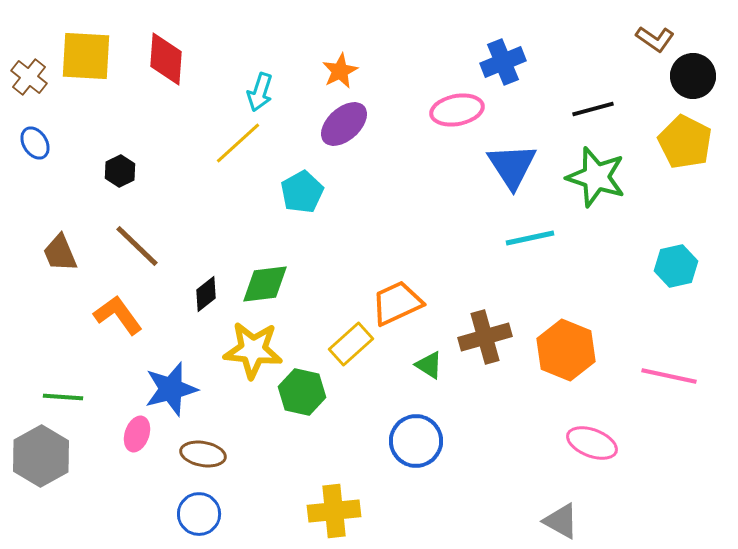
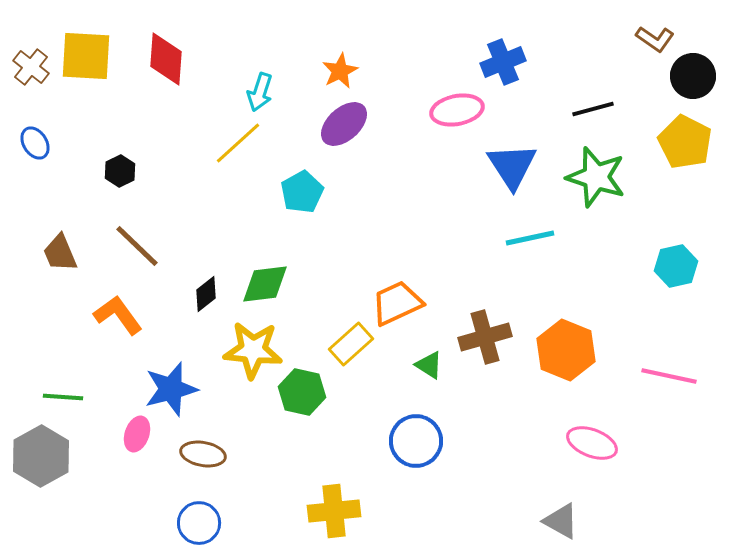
brown cross at (29, 77): moved 2 px right, 10 px up
blue circle at (199, 514): moved 9 px down
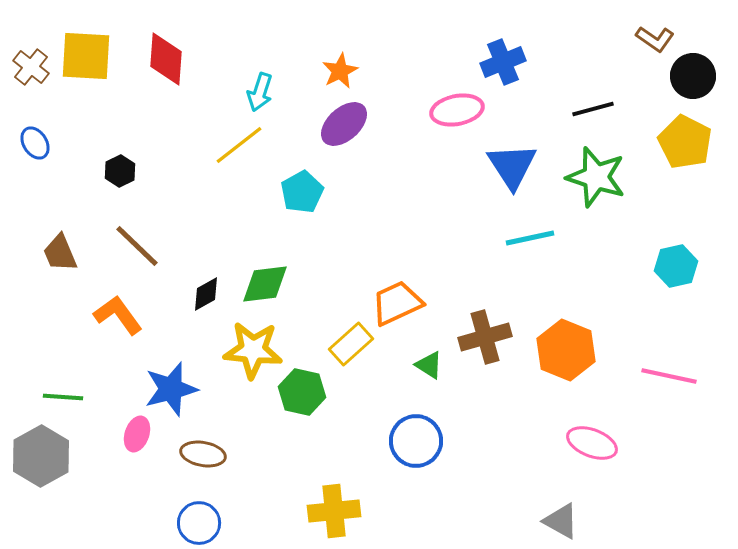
yellow line at (238, 143): moved 1 px right, 2 px down; rotated 4 degrees clockwise
black diamond at (206, 294): rotated 9 degrees clockwise
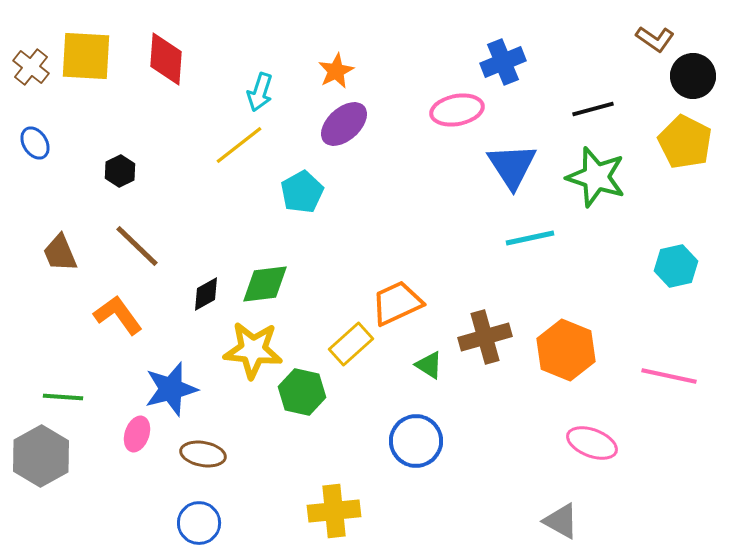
orange star at (340, 71): moved 4 px left
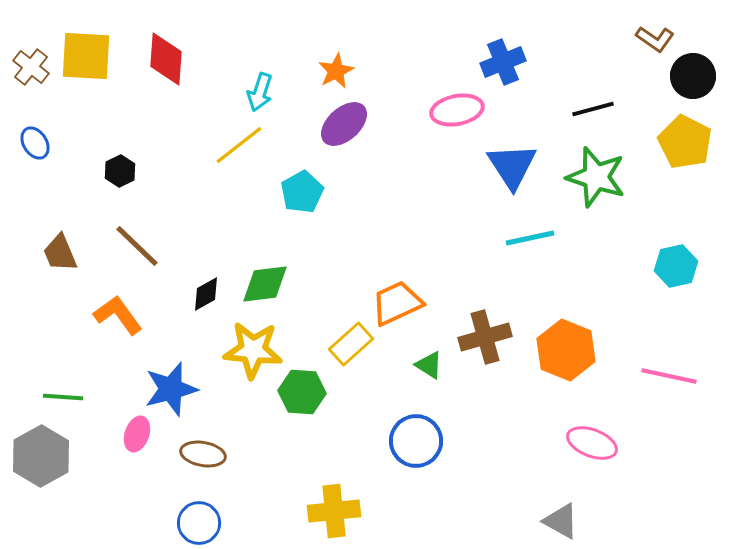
green hexagon at (302, 392): rotated 9 degrees counterclockwise
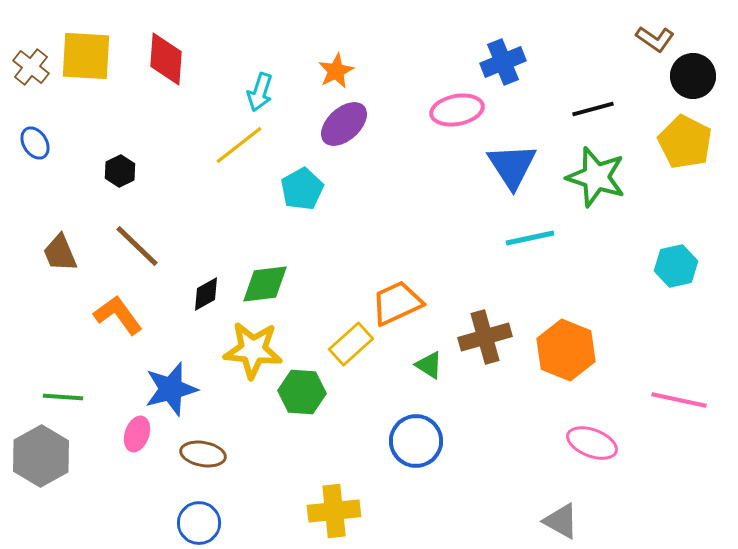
cyan pentagon at (302, 192): moved 3 px up
pink line at (669, 376): moved 10 px right, 24 px down
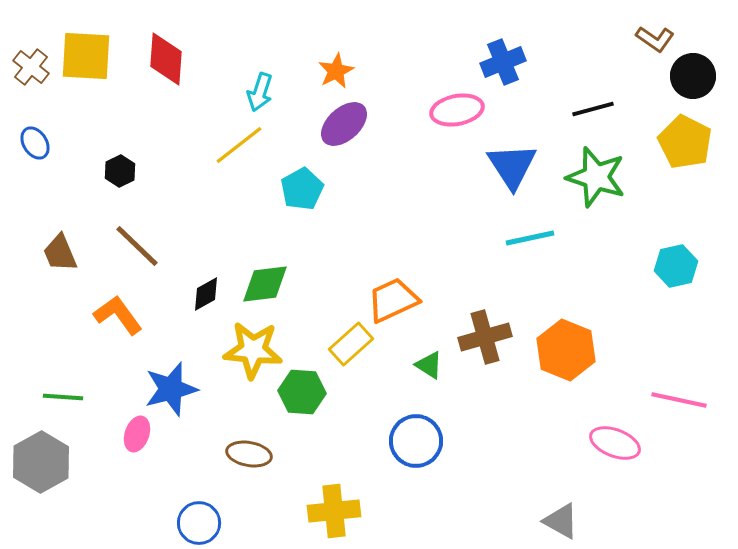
orange trapezoid at (397, 303): moved 4 px left, 3 px up
pink ellipse at (592, 443): moved 23 px right
brown ellipse at (203, 454): moved 46 px right
gray hexagon at (41, 456): moved 6 px down
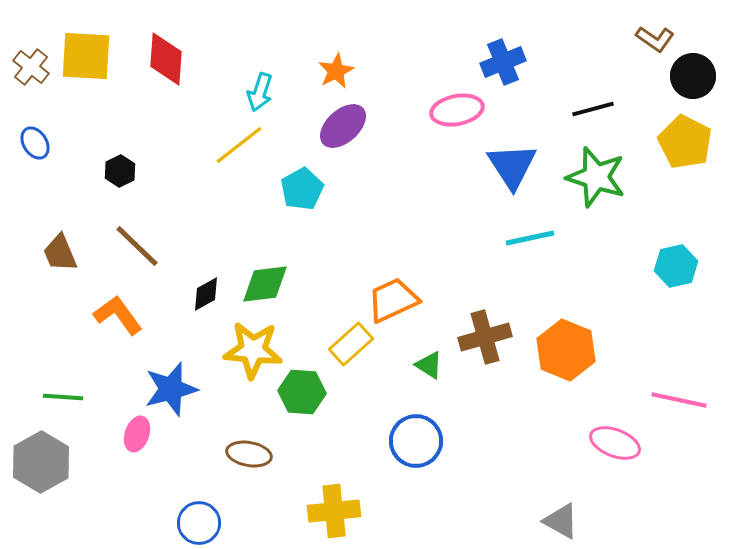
purple ellipse at (344, 124): moved 1 px left, 2 px down
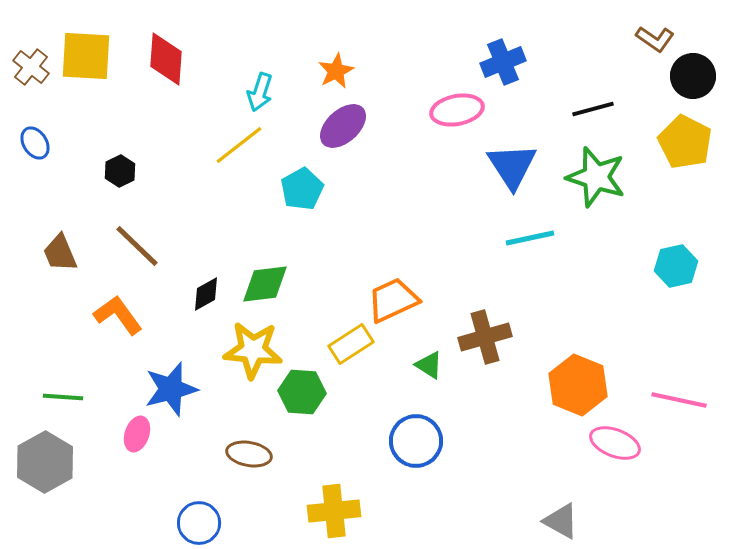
yellow rectangle at (351, 344): rotated 9 degrees clockwise
orange hexagon at (566, 350): moved 12 px right, 35 px down
gray hexagon at (41, 462): moved 4 px right
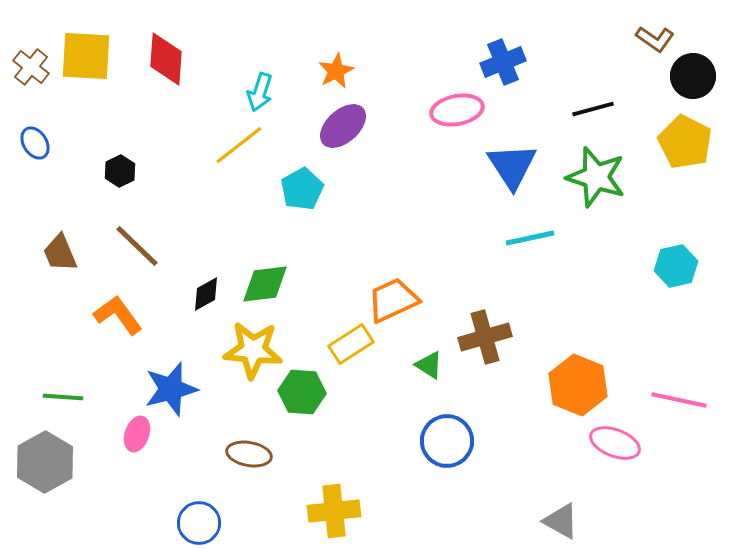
blue circle at (416, 441): moved 31 px right
